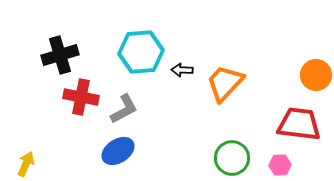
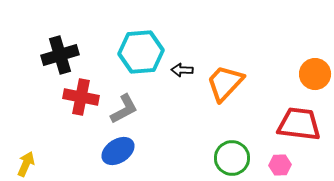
orange circle: moved 1 px left, 1 px up
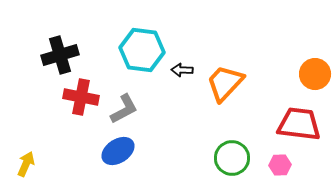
cyan hexagon: moved 1 px right, 2 px up; rotated 12 degrees clockwise
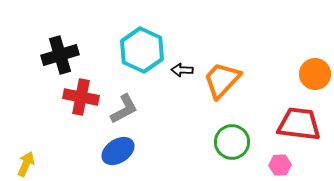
cyan hexagon: rotated 18 degrees clockwise
orange trapezoid: moved 3 px left, 3 px up
green circle: moved 16 px up
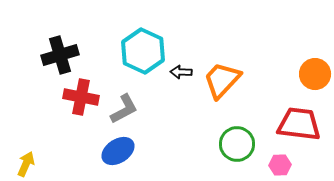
cyan hexagon: moved 1 px right, 1 px down
black arrow: moved 1 px left, 2 px down
green circle: moved 5 px right, 2 px down
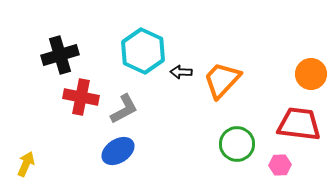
orange circle: moved 4 px left
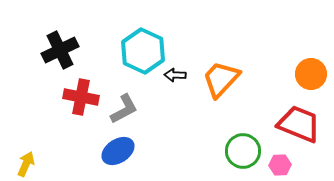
black cross: moved 5 px up; rotated 9 degrees counterclockwise
black arrow: moved 6 px left, 3 px down
orange trapezoid: moved 1 px left, 1 px up
red trapezoid: rotated 15 degrees clockwise
green circle: moved 6 px right, 7 px down
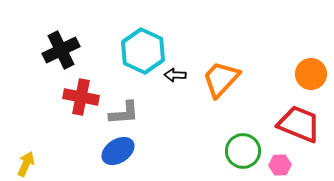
black cross: moved 1 px right
gray L-shape: moved 4 px down; rotated 24 degrees clockwise
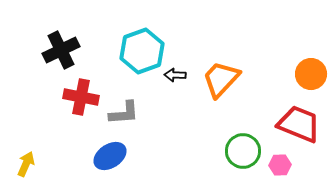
cyan hexagon: moved 1 px left; rotated 15 degrees clockwise
blue ellipse: moved 8 px left, 5 px down
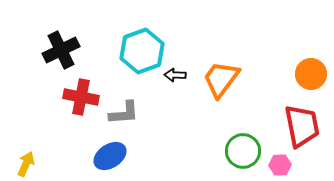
orange trapezoid: rotated 6 degrees counterclockwise
red trapezoid: moved 3 px right, 2 px down; rotated 57 degrees clockwise
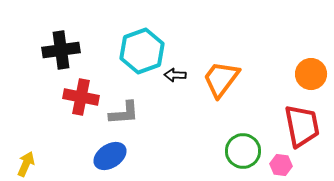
black cross: rotated 18 degrees clockwise
pink hexagon: moved 1 px right; rotated 10 degrees clockwise
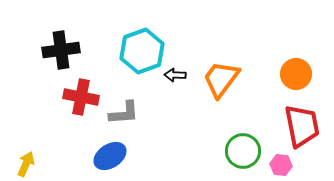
orange circle: moved 15 px left
